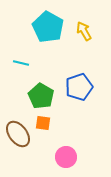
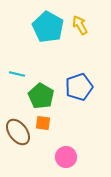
yellow arrow: moved 4 px left, 6 px up
cyan line: moved 4 px left, 11 px down
brown ellipse: moved 2 px up
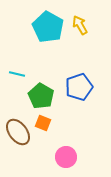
orange square: rotated 14 degrees clockwise
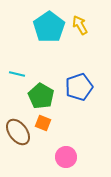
cyan pentagon: moved 1 px right; rotated 8 degrees clockwise
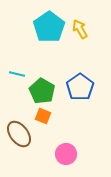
yellow arrow: moved 4 px down
blue pentagon: moved 1 px right; rotated 16 degrees counterclockwise
green pentagon: moved 1 px right, 5 px up
orange square: moved 7 px up
brown ellipse: moved 1 px right, 2 px down
pink circle: moved 3 px up
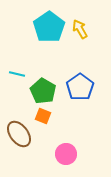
green pentagon: moved 1 px right
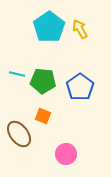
green pentagon: moved 10 px up; rotated 25 degrees counterclockwise
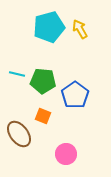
cyan pentagon: rotated 20 degrees clockwise
blue pentagon: moved 5 px left, 8 px down
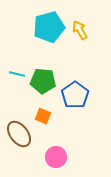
yellow arrow: moved 1 px down
pink circle: moved 10 px left, 3 px down
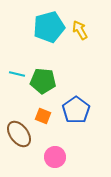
blue pentagon: moved 1 px right, 15 px down
pink circle: moved 1 px left
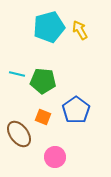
orange square: moved 1 px down
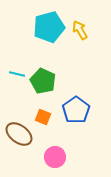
green pentagon: rotated 20 degrees clockwise
brown ellipse: rotated 16 degrees counterclockwise
